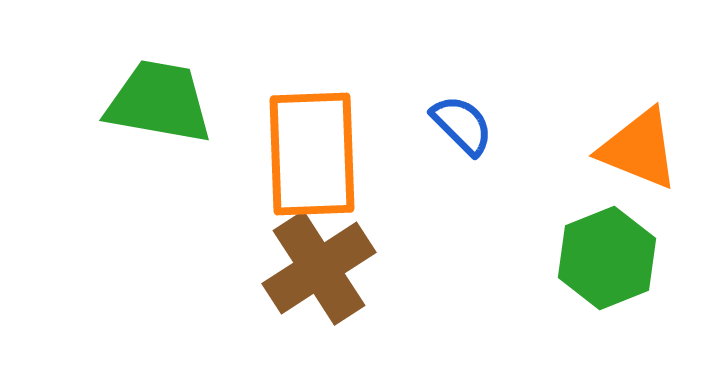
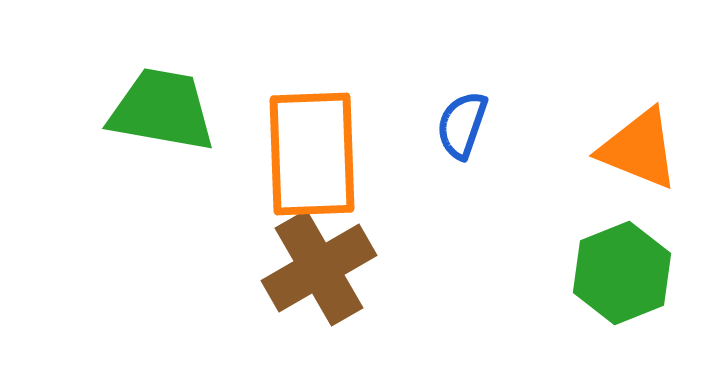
green trapezoid: moved 3 px right, 8 px down
blue semicircle: rotated 116 degrees counterclockwise
green hexagon: moved 15 px right, 15 px down
brown cross: rotated 3 degrees clockwise
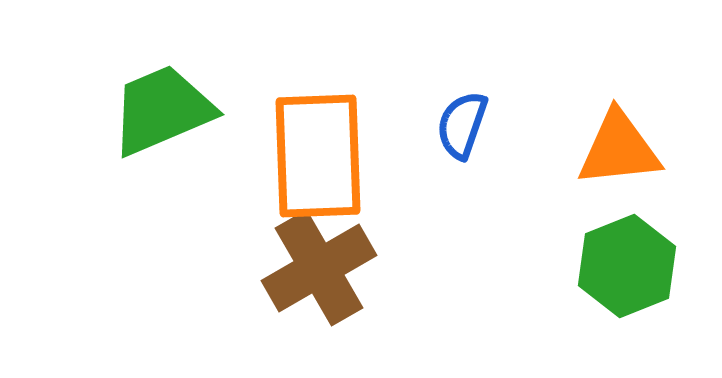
green trapezoid: rotated 33 degrees counterclockwise
orange triangle: moved 20 px left; rotated 28 degrees counterclockwise
orange rectangle: moved 6 px right, 2 px down
green hexagon: moved 5 px right, 7 px up
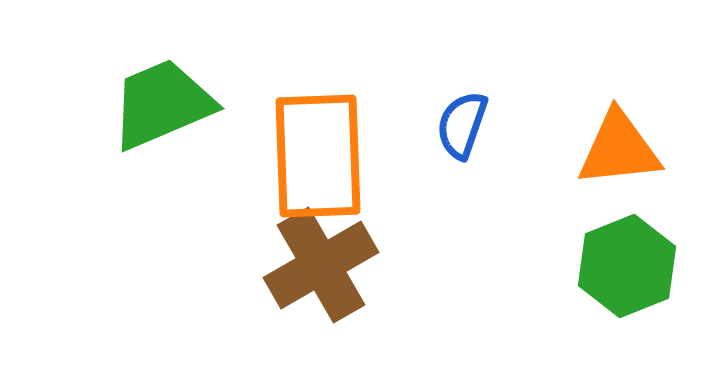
green trapezoid: moved 6 px up
brown cross: moved 2 px right, 3 px up
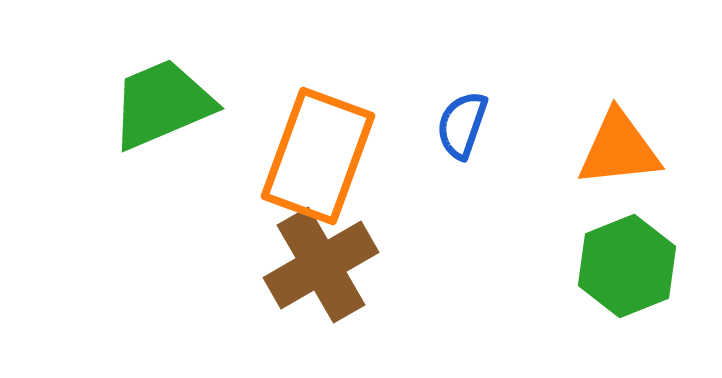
orange rectangle: rotated 22 degrees clockwise
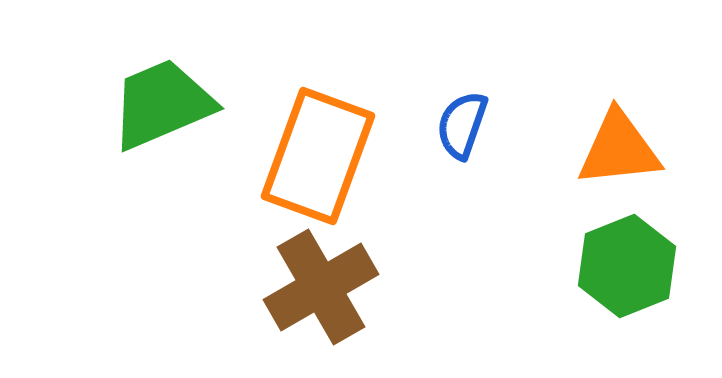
brown cross: moved 22 px down
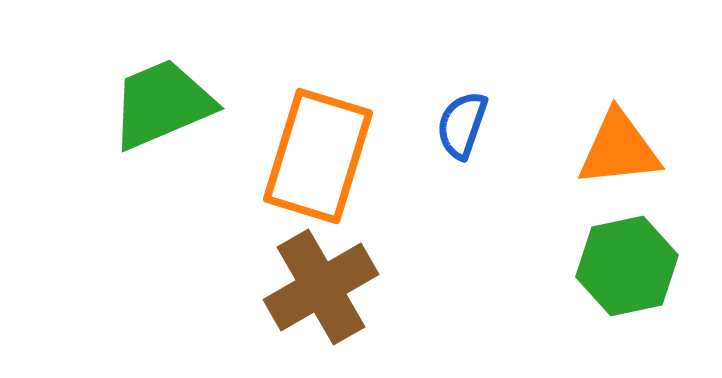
orange rectangle: rotated 3 degrees counterclockwise
green hexagon: rotated 10 degrees clockwise
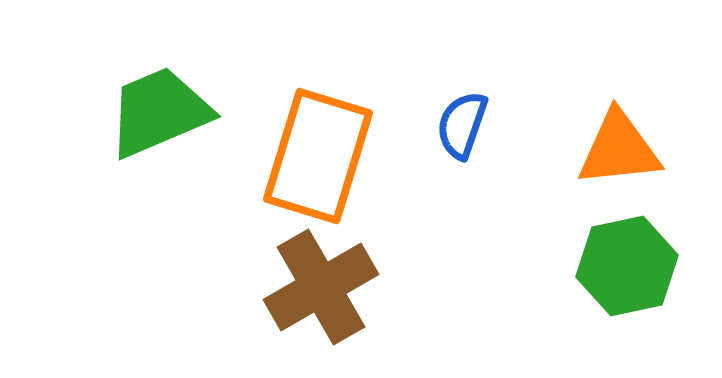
green trapezoid: moved 3 px left, 8 px down
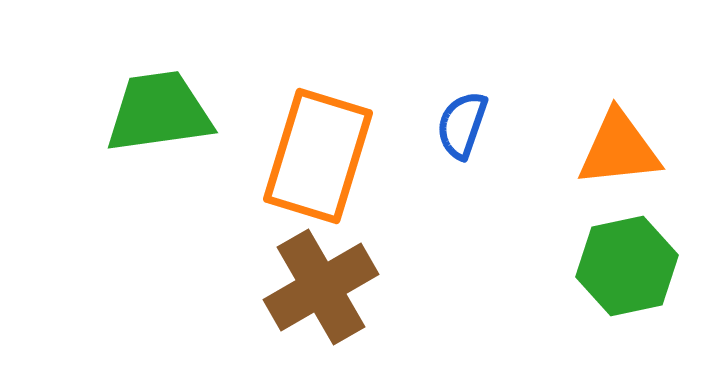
green trapezoid: rotated 15 degrees clockwise
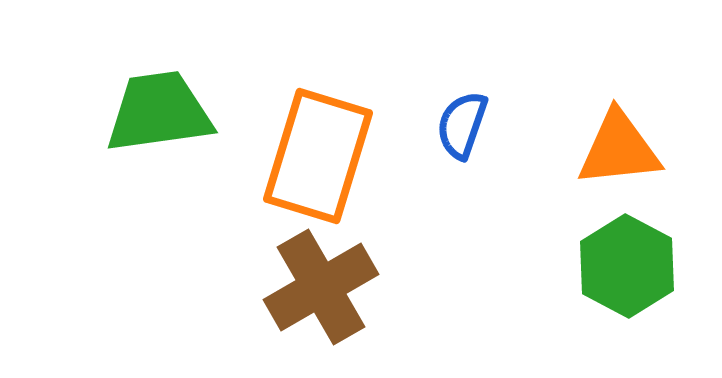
green hexagon: rotated 20 degrees counterclockwise
